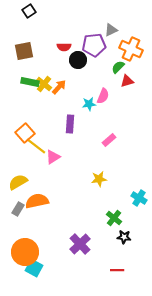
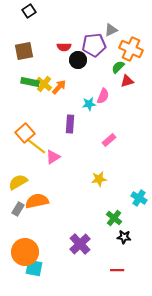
cyan square: rotated 18 degrees counterclockwise
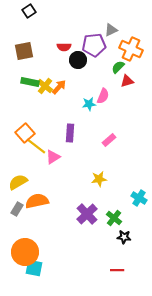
yellow cross: moved 1 px right, 2 px down
purple rectangle: moved 9 px down
gray rectangle: moved 1 px left
purple cross: moved 7 px right, 30 px up
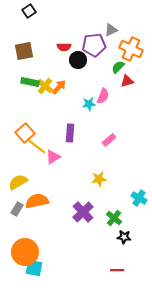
purple cross: moved 4 px left, 2 px up
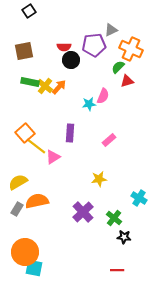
black circle: moved 7 px left
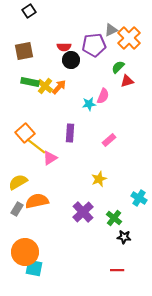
orange cross: moved 2 px left, 11 px up; rotated 20 degrees clockwise
pink triangle: moved 3 px left, 1 px down
yellow star: rotated 14 degrees counterclockwise
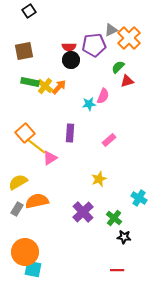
red semicircle: moved 5 px right
cyan square: moved 1 px left, 1 px down
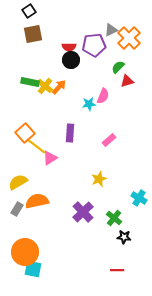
brown square: moved 9 px right, 17 px up
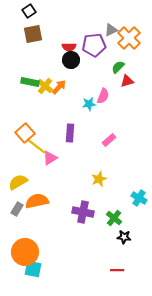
purple cross: rotated 35 degrees counterclockwise
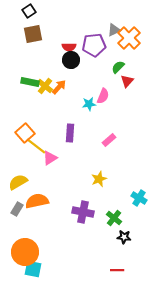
gray triangle: moved 3 px right
red triangle: rotated 32 degrees counterclockwise
